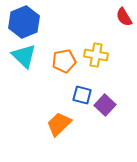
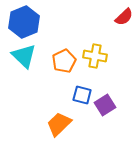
red semicircle: rotated 102 degrees counterclockwise
yellow cross: moved 1 px left, 1 px down
orange pentagon: rotated 15 degrees counterclockwise
purple square: rotated 15 degrees clockwise
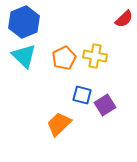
red semicircle: moved 2 px down
orange pentagon: moved 3 px up
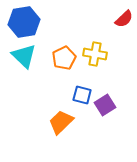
blue hexagon: rotated 12 degrees clockwise
yellow cross: moved 2 px up
orange trapezoid: moved 2 px right, 2 px up
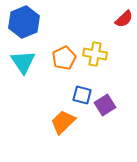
blue hexagon: rotated 12 degrees counterclockwise
cyan triangle: moved 1 px left, 6 px down; rotated 12 degrees clockwise
orange trapezoid: moved 2 px right
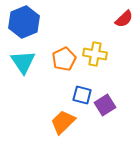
orange pentagon: moved 1 px down
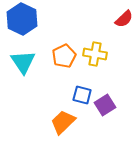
blue hexagon: moved 2 px left, 3 px up; rotated 12 degrees counterclockwise
orange pentagon: moved 3 px up
